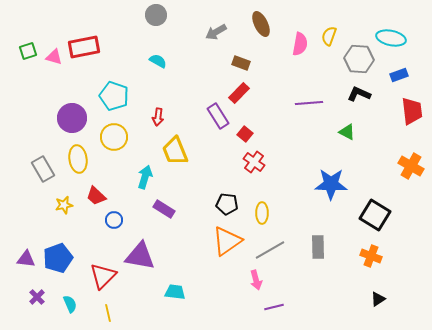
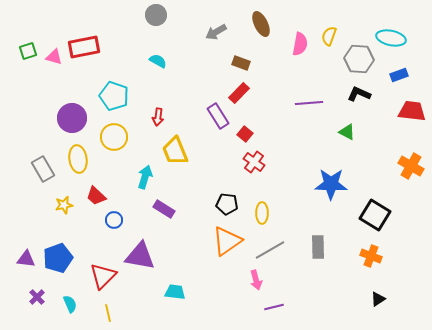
red trapezoid at (412, 111): rotated 76 degrees counterclockwise
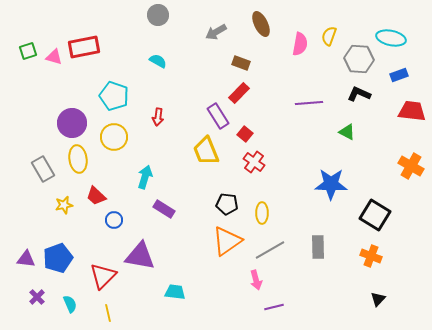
gray circle at (156, 15): moved 2 px right
purple circle at (72, 118): moved 5 px down
yellow trapezoid at (175, 151): moved 31 px right
black triangle at (378, 299): rotated 14 degrees counterclockwise
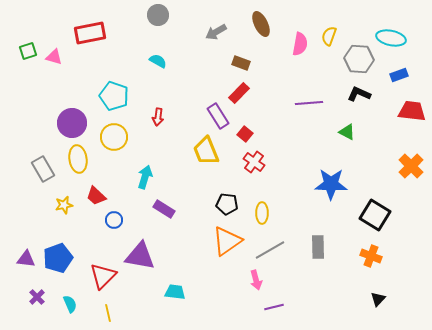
red rectangle at (84, 47): moved 6 px right, 14 px up
orange cross at (411, 166): rotated 15 degrees clockwise
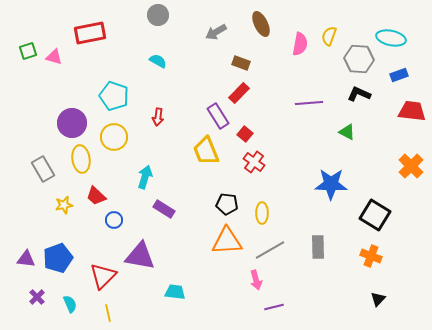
yellow ellipse at (78, 159): moved 3 px right
orange triangle at (227, 241): rotated 32 degrees clockwise
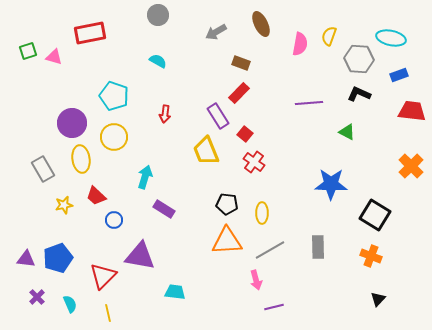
red arrow at (158, 117): moved 7 px right, 3 px up
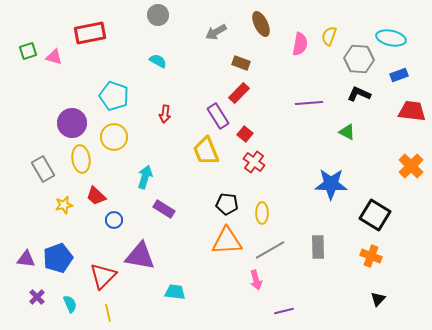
purple line at (274, 307): moved 10 px right, 4 px down
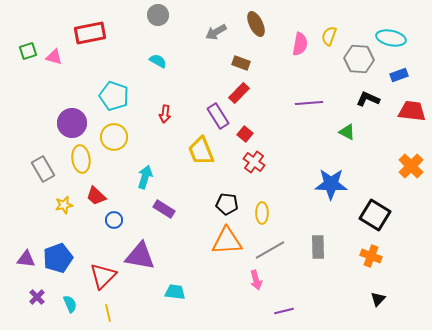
brown ellipse at (261, 24): moved 5 px left
black L-shape at (359, 94): moved 9 px right, 5 px down
yellow trapezoid at (206, 151): moved 5 px left
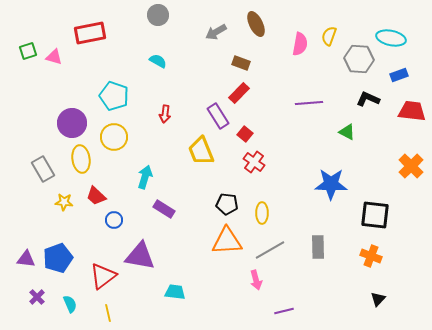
yellow star at (64, 205): moved 3 px up; rotated 18 degrees clockwise
black square at (375, 215): rotated 24 degrees counterclockwise
red triangle at (103, 276): rotated 8 degrees clockwise
